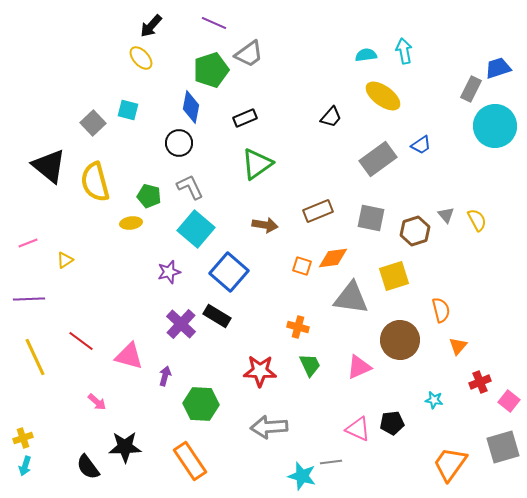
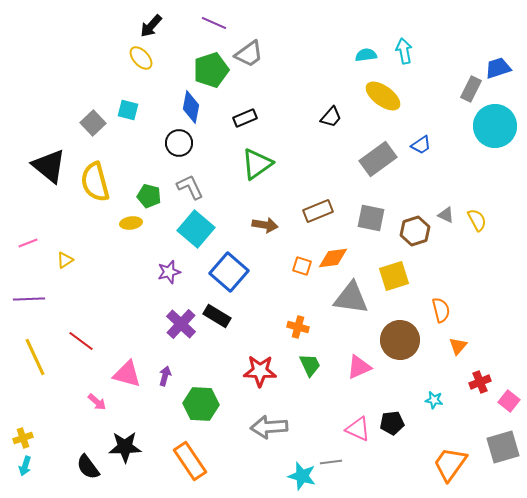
gray triangle at (446, 215): rotated 24 degrees counterclockwise
pink triangle at (129, 356): moved 2 px left, 18 px down
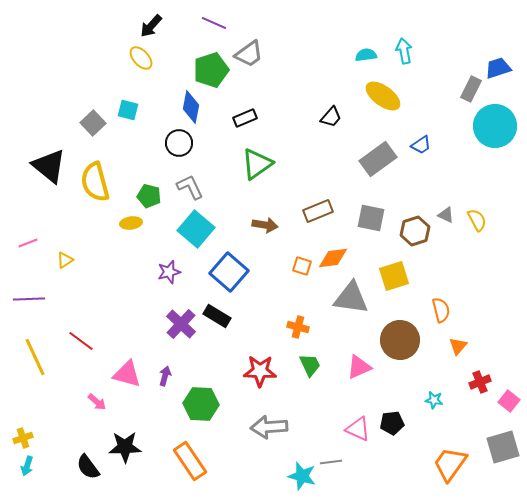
cyan arrow at (25, 466): moved 2 px right
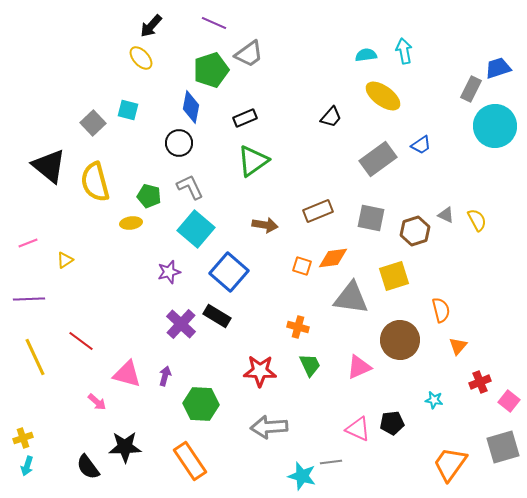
green triangle at (257, 164): moved 4 px left, 3 px up
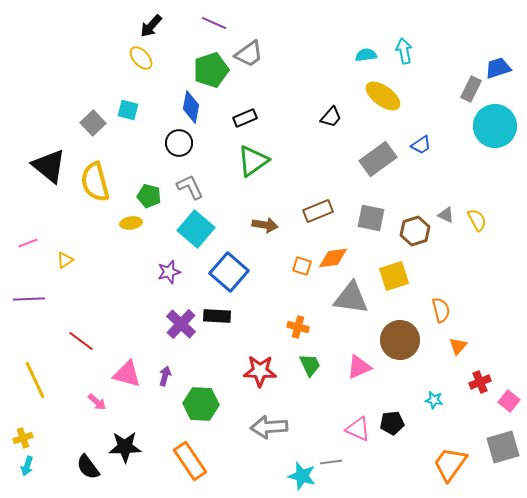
black rectangle at (217, 316): rotated 28 degrees counterclockwise
yellow line at (35, 357): moved 23 px down
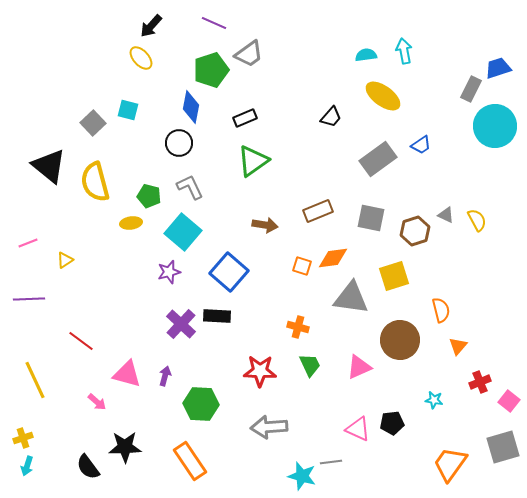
cyan square at (196, 229): moved 13 px left, 3 px down
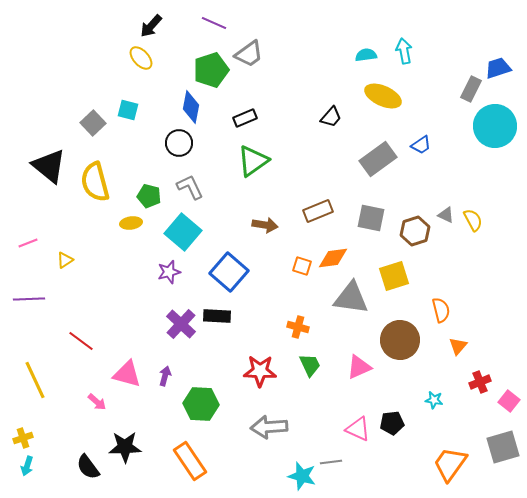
yellow ellipse at (383, 96): rotated 12 degrees counterclockwise
yellow semicircle at (477, 220): moved 4 px left
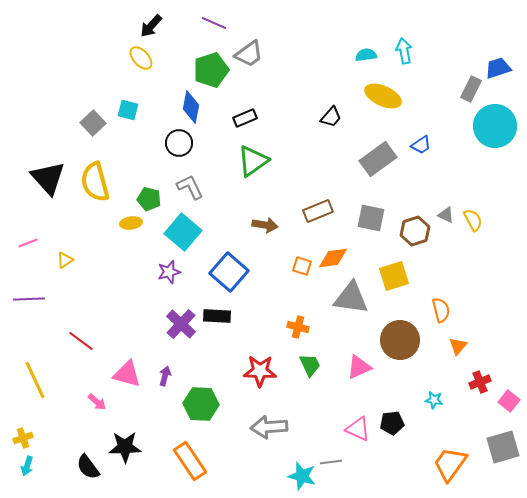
black triangle at (49, 166): moved 1 px left, 12 px down; rotated 9 degrees clockwise
green pentagon at (149, 196): moved 3 px down
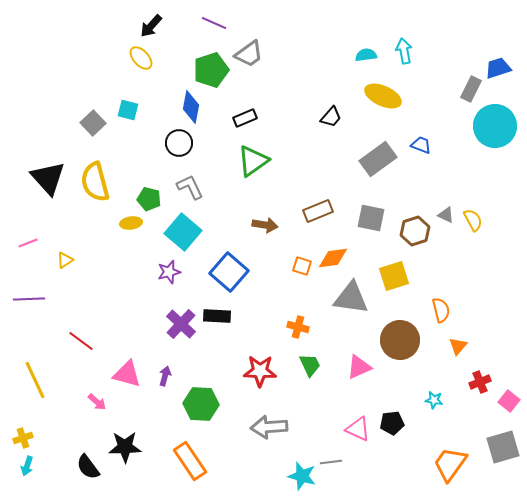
blue trapezoid at (421, 145): rotated 125 degrees counterclockwise
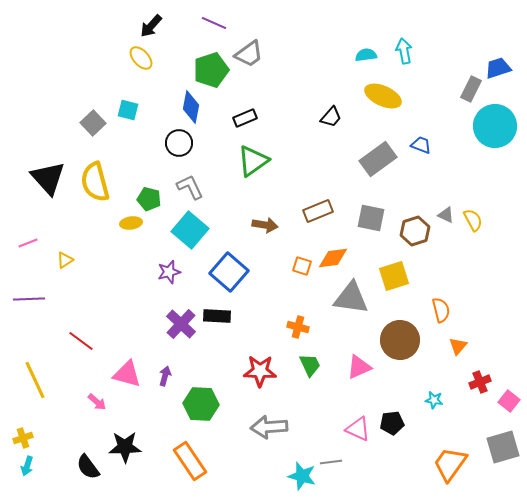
cyan square at (183, 232): moved 7 px right, 2 px up
